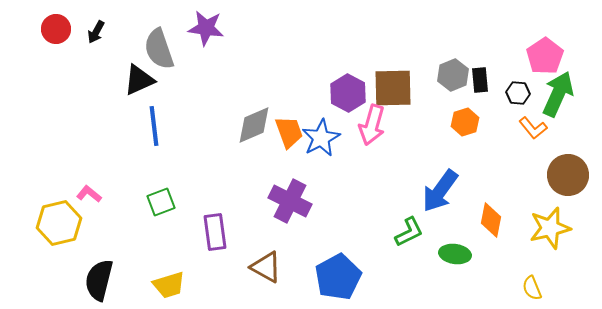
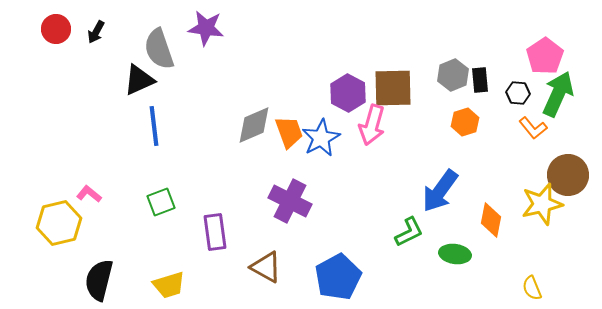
yellow star: moved 8 px left, 24 px up
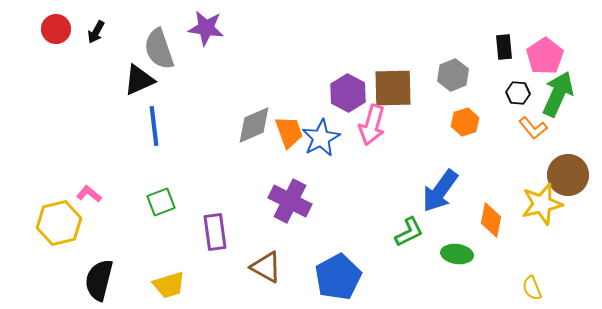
black rectangle: moved 24 px right, 33 px up
green ellipse: moved 2 px right
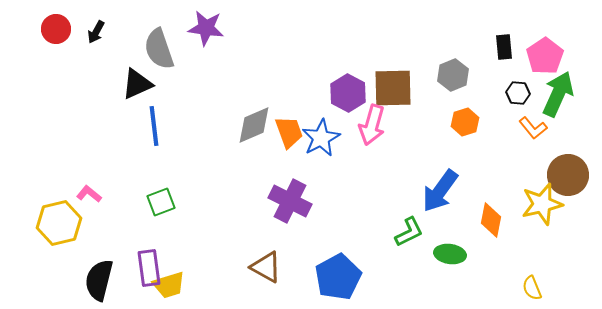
black triangle: moved 2 px left, 4 px down
purple rectangle: moved 66 px left, 36 px down
green ellipse: moved 7 px left
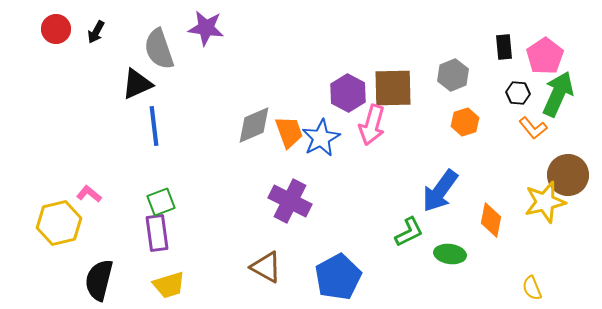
yellow star: moved 3 px right, 2 px up
purple rectangle: moved 8 px right, 35 px up
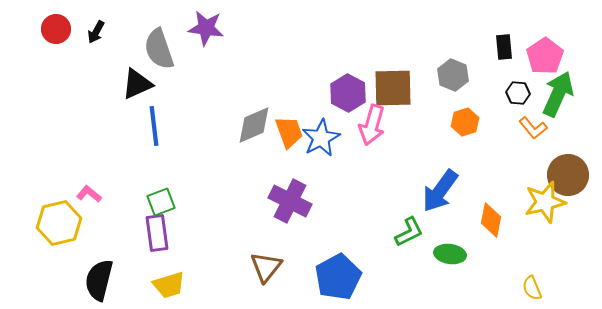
gray hexagon: rotated 16 degrees counterclockwise
brown triangle: rotated 40 degrees clockwise
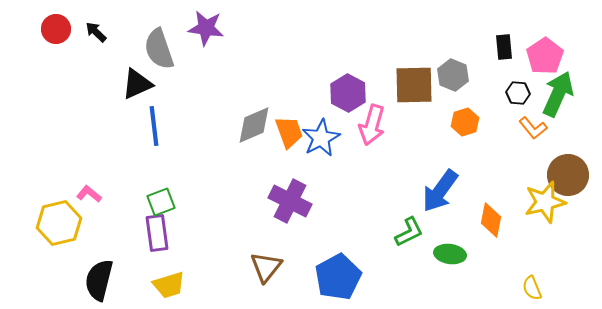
black arrow: rotated 105 degrees clockwise
brown square: moved 21 px right, 3 px up
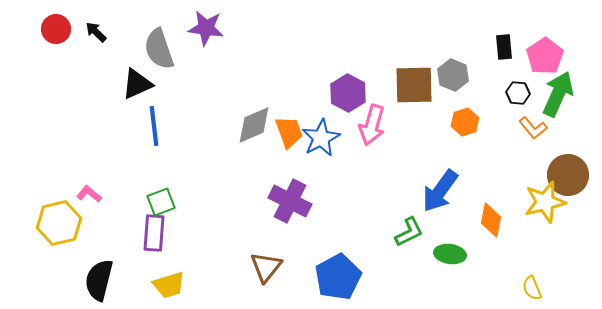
purple rectangle: moved 3 px left; rotated 12 degrees clockwise
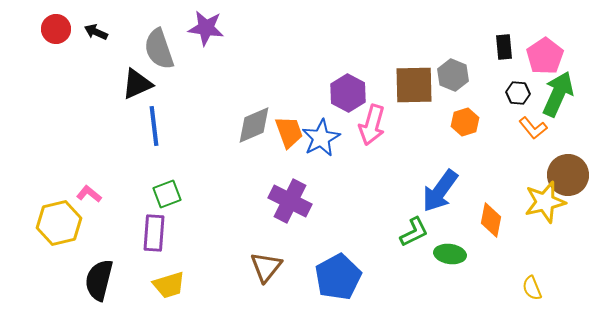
black arrow: rotated 20 degrees counterclockwise
green square: moved 6 px right, 8 px up
green L-shape: moved 5 px right
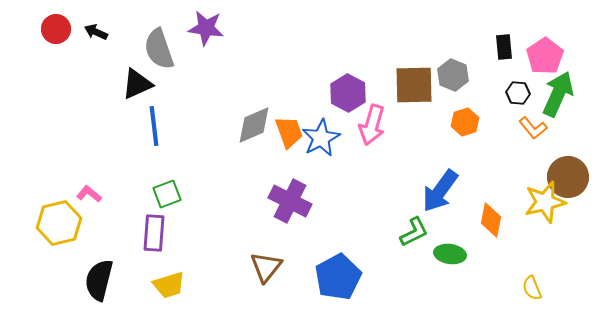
brown circle: moved 2 px down
